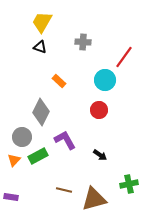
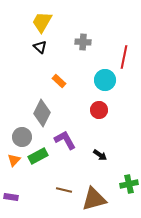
black triangle: rotated 24 degrees clockwise
red line: rotated 25 degrees counterclockwise
gray diamond: moved 1 px right, 1 px down
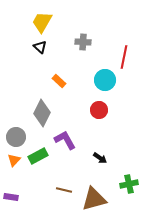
gray circle: moved 6 px left
black arrow: moved 3 px down
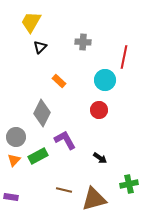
yellow trapezoid: moved 11 px left
black triangle: rotated 32 degrees clockwise
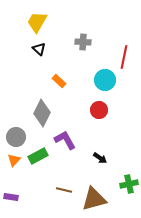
yellow trapezoid: moved 6 px right
black triangle: moved 1 px left, 2 px down; rotated 32 degrees counterclockwise
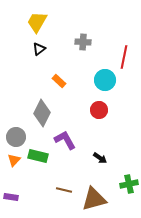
black triangle: rotated 40 degrees clockwise
green rectangle: rotated 42 degrees clockwise
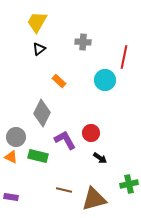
red circle: moved 8 px left, 23 px down
orange triangle: moved 3 px left, 3 px up; rotated 48 degrees counterclockwise
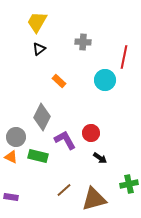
gray diamond: moved 4 px down
brown line: rotated 56 degrees counterclockwise
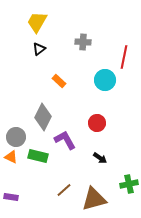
gray diamond: moved 1 px right
red circle: moved 6 px right, 10 px up
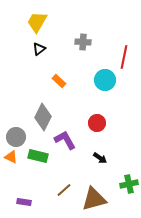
purple rectangle: moved 13 px right, 5 px down
